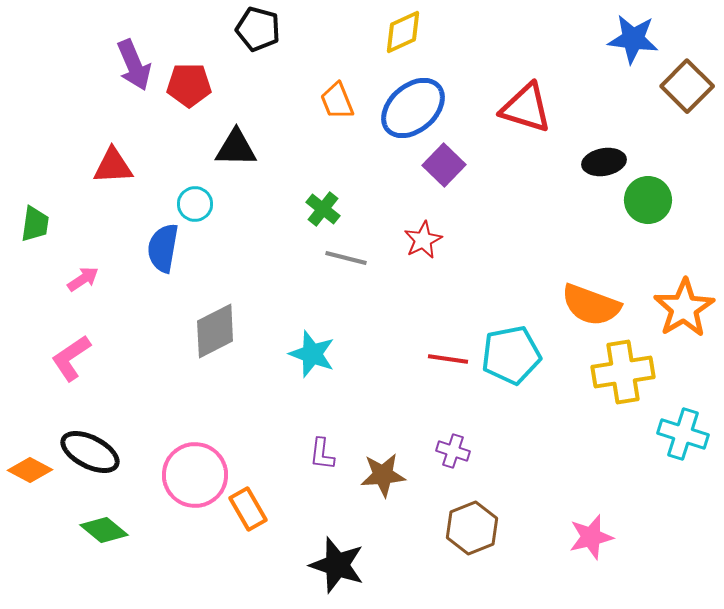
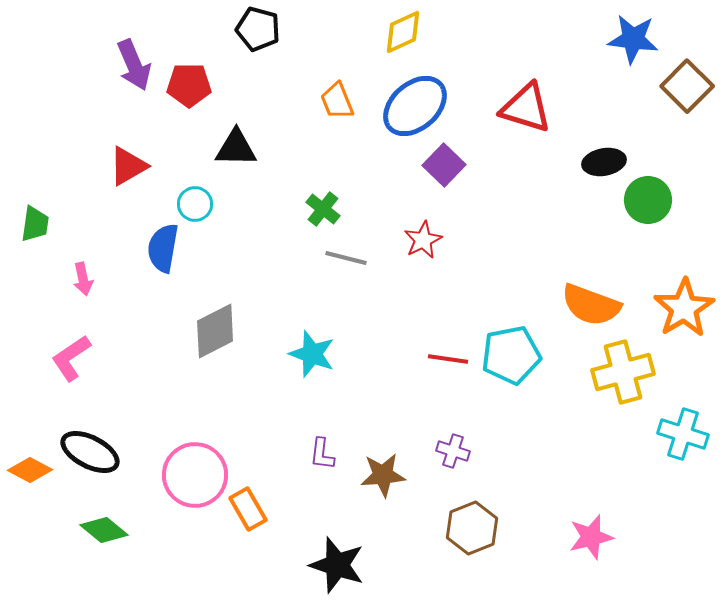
blue ellipse at (413, 108): moved 2 px right, 2 px up
red triangle at (113, 166): moved 15 px right; rotated 27 degrees counterclockwise
pink arrow at (83, 279): rotated 112 degrees clockwise
yellow cross at (623, 372): rotated 6 degrees counterclockwise
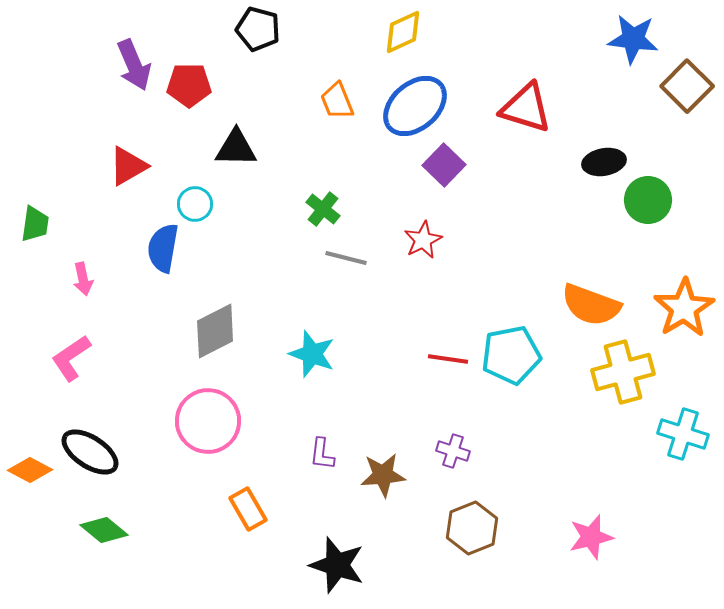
black ellipse at (90, 452): rotated 6 degrees clockwise
pink circle at (195, 475): moved 13 px right, 54 px up
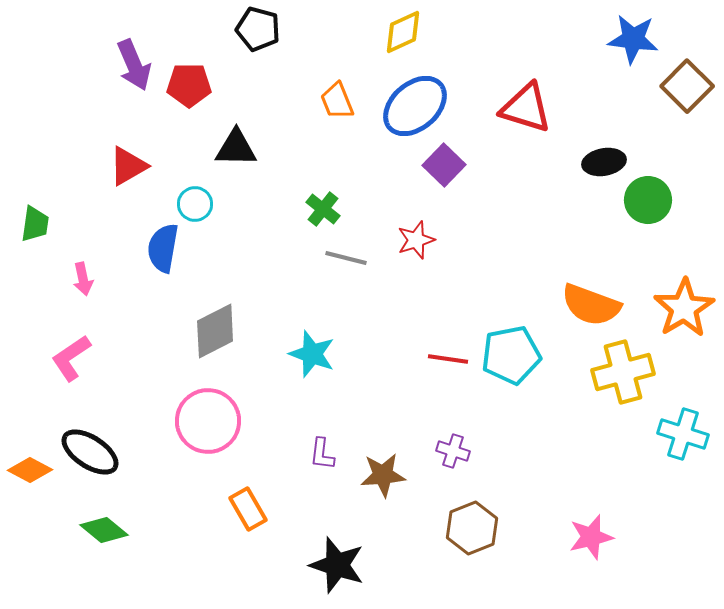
red star at (423, 240): moved 7 px left; rotated 9 degrees clockwise
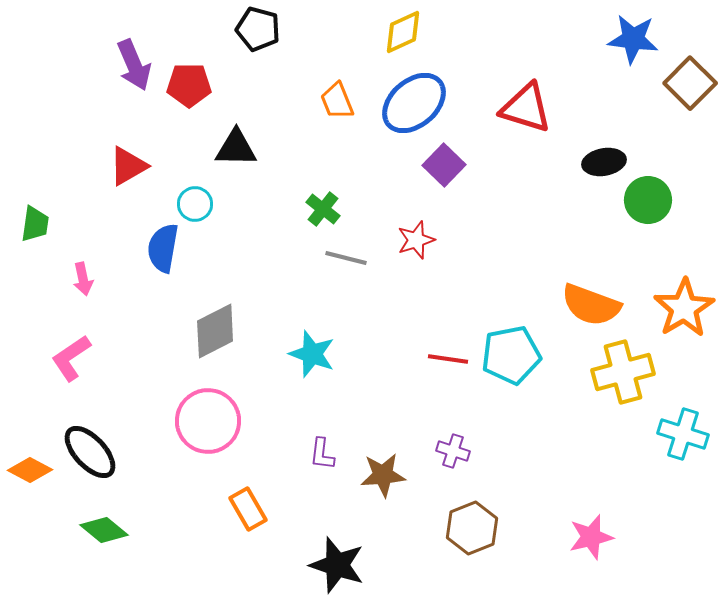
brown square at (687, 86): moved 3 px right, 3 px up
blue ellipse at (415, 106): moved 1 px left, 3 px up
black ellipse at (90, 452): rotated 14 degrees clockwise
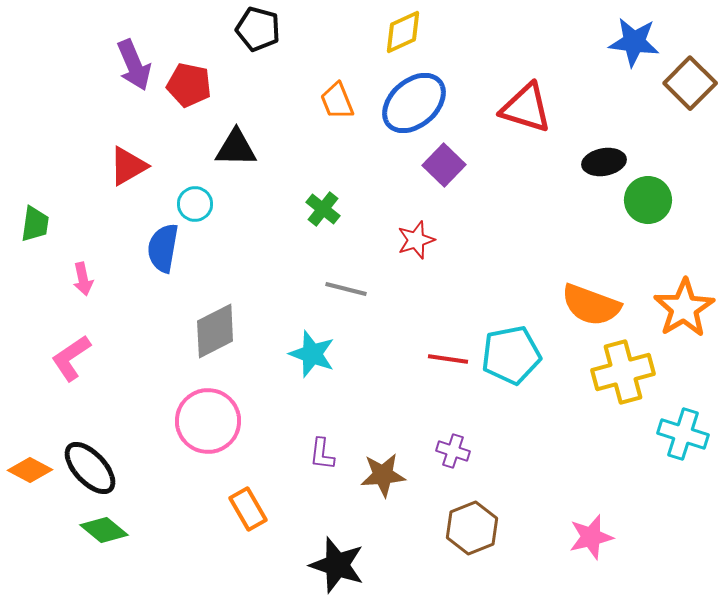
blue star at (633, 39): moved 1 px right, 3 px down
red pentagon at (189, 85): rotated 12 degrees clockwise
gray line at (346, 258): moved 31 px down
black ellipse at (90, 452): moved 16 px down
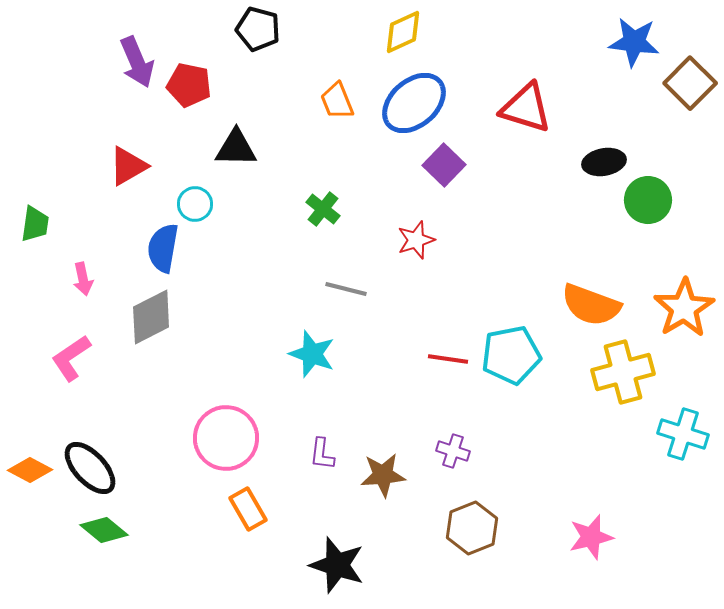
purple arrow at (134, 65): moved 3 px right, 3 px up
gray diamond at (215, 331): moved 64 px left, 14 px up
pink circle at (208, 421): moved 18 px right, 17 px down
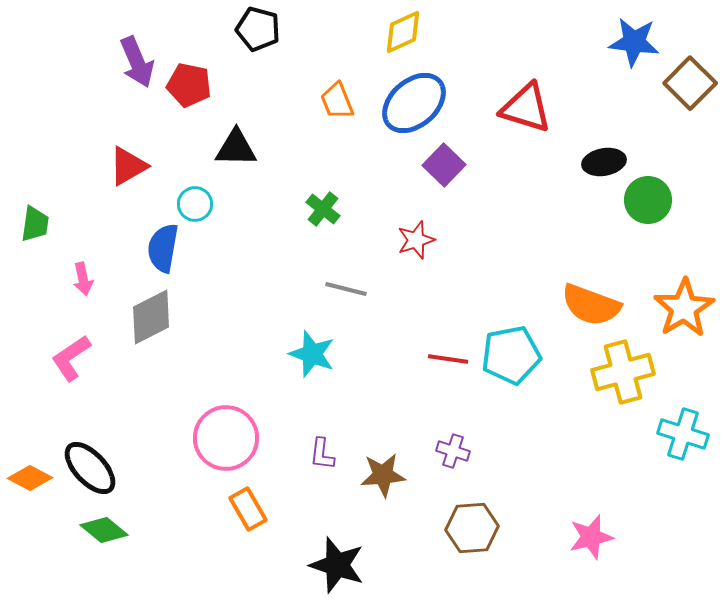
orange diamond at (30, 470): moved 8 px down
brown hexagon at (472, 528): rotated 18 degrees clockwise
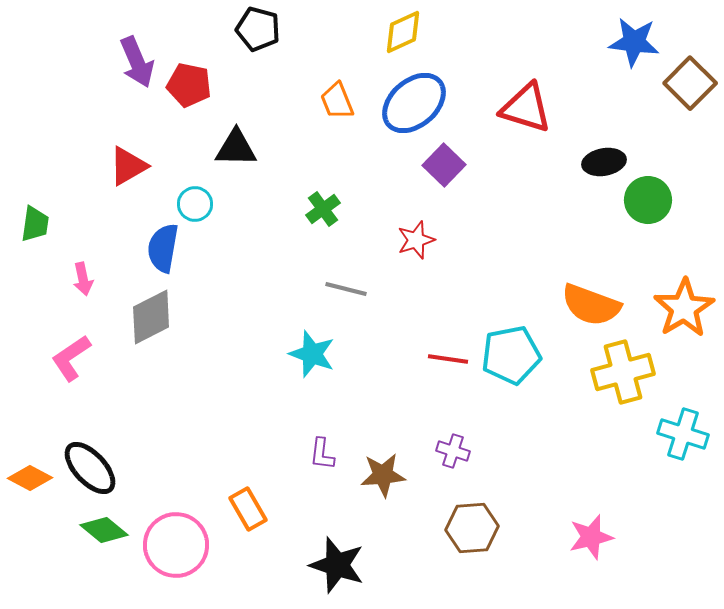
green cross at (323, 209): rotated 16 degrees clockwise
pink circle at (226, 438): moved 50 px left, 107 px down
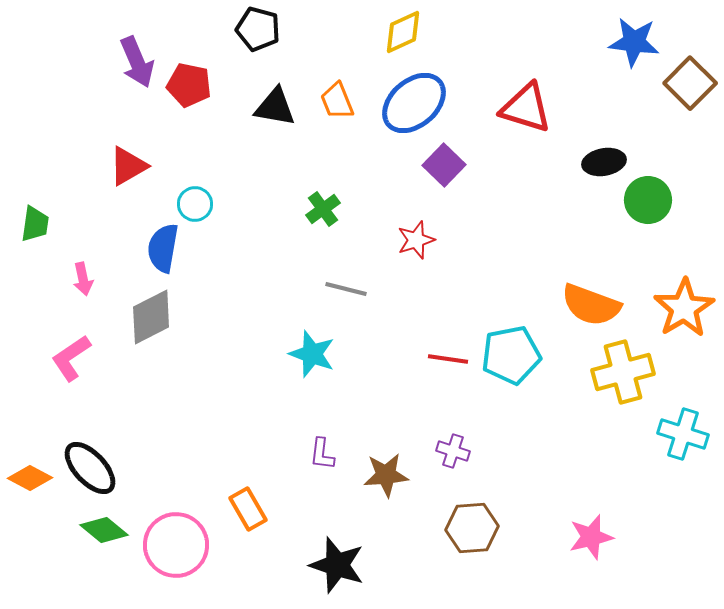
black triangle at (236, 148): moved 39 px right, 41 px up; rotated 9 degrees clockwise
brown star at (383, 475): moved 3 px right
